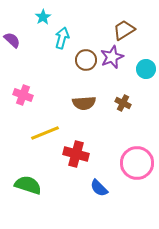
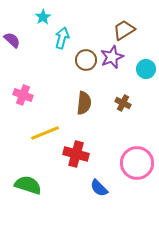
brown semicircle: rotated 80 degrees counterclockwise
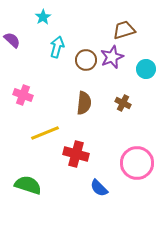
brown trapezoid: rotated 15 degrees clockwise
cyan arrow: moved 5 px left, 9 px down
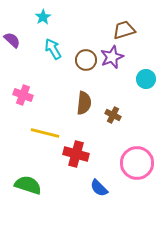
cyan arrow: moved 4 px left, 2 px down; rotated 45 degrees counterclockwise
cyan circle: moved 10 px down
brown cross: moved 10 px left, 12 px down
yellow line: rotated 36 degrees clockwise
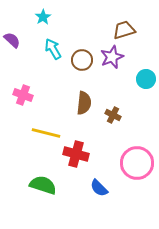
brown circle: moved 4 px left
yellow line: moved 1 px right
green semicircle: moved 15 px right
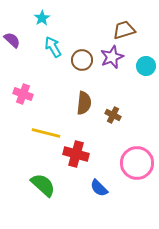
cyan star: moved 1 px left, 1 px down
cyan arrow: moved 2 px up
cyan circle: moved 13 px up
pink cross: moved 1 px up
green semicircle: rotated 24 degrees clockwise
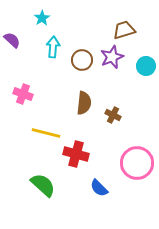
cyan arrow: rotated 35 degrees clockwise
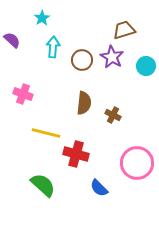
purple star: rotated 20 degrees counterclockwise
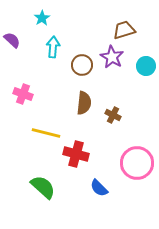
brown circle: moved 5 px down
green semicircle: moved 2 px down
